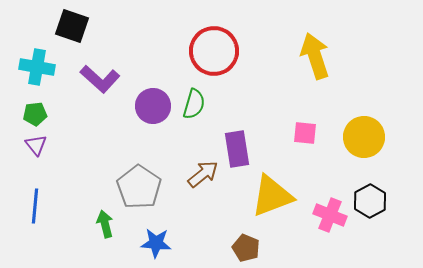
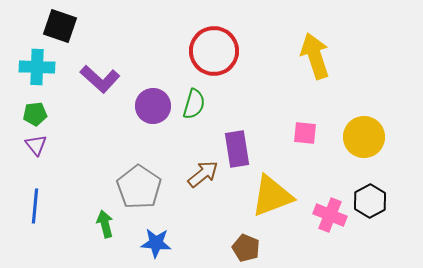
black square: moved 12 px left
cyan cross: rotated 8 degrees counterclockwise
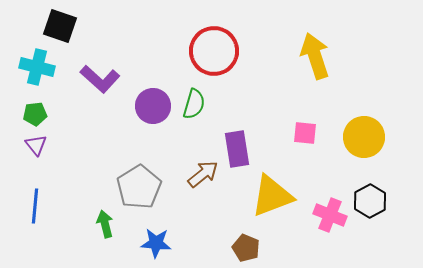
cyan cross: rotated 12 degrees clockwise
gray pentagon: rotated 6 degrees clockwise
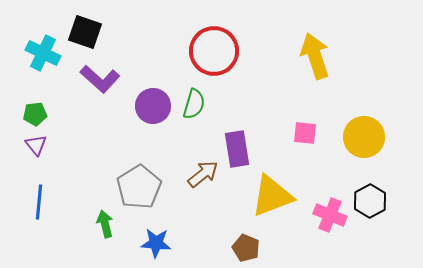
black square: moved 25 px right, 6 px down
cyan cross: moved 6 px right, 14 px up; rotated 12 degrees clockwise
blue line: moved 4 px right, 4 px up
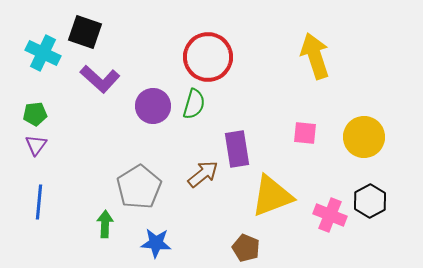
red circle: moved 6 px left, 6 px down
purple triangle: rotated 15 degrees clockwise
green arrow: rotated 16 degrees clockwise
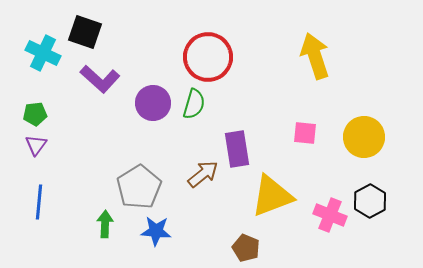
purple circle: moved 3 px up
blue star: moved 12 px up
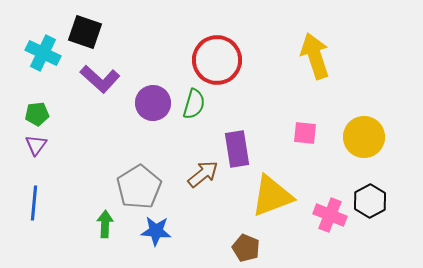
red circle: moved 9 px right, 3 px down
green pentagon: moved 2 px right
blue line: moved 5 px left, 1 px down
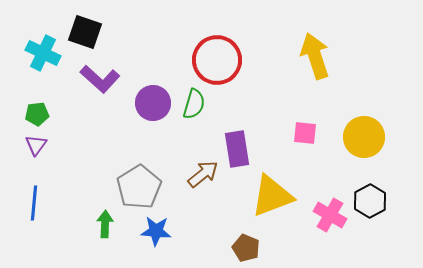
pink cross: rotated 8 degrees clockwise
